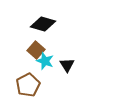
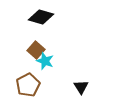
black diamond: moved 2 px left, 7 px up
black triangle: moved 14 px right, 22 px down
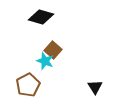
brown square: moved 17 px right
black triangle: moved 14 px right
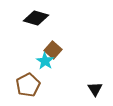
black diamond: moved 5 px left, 1 px down
cyan star: rotated 12 degrees clockwise
black triangle: moved 2 px down
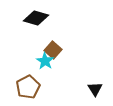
brown pentagon: moved 2 px down
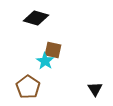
brown square: rotated 30 degrees counterclockwise
brown pentagon: rotated 10 degrees counterclockwise
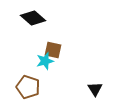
black diamond: moved 3 px left; rotated 25 degrees clockwise
cyan star: rotated 24 degrees clockwise
brown pentagon: rotated 15 degrees counterclockwise
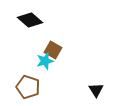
black diamond: moved 3 px left, 2 px down
brown square: rotated 18 degrees clockwise
black triangle: moved 1 px right, 1 px down
